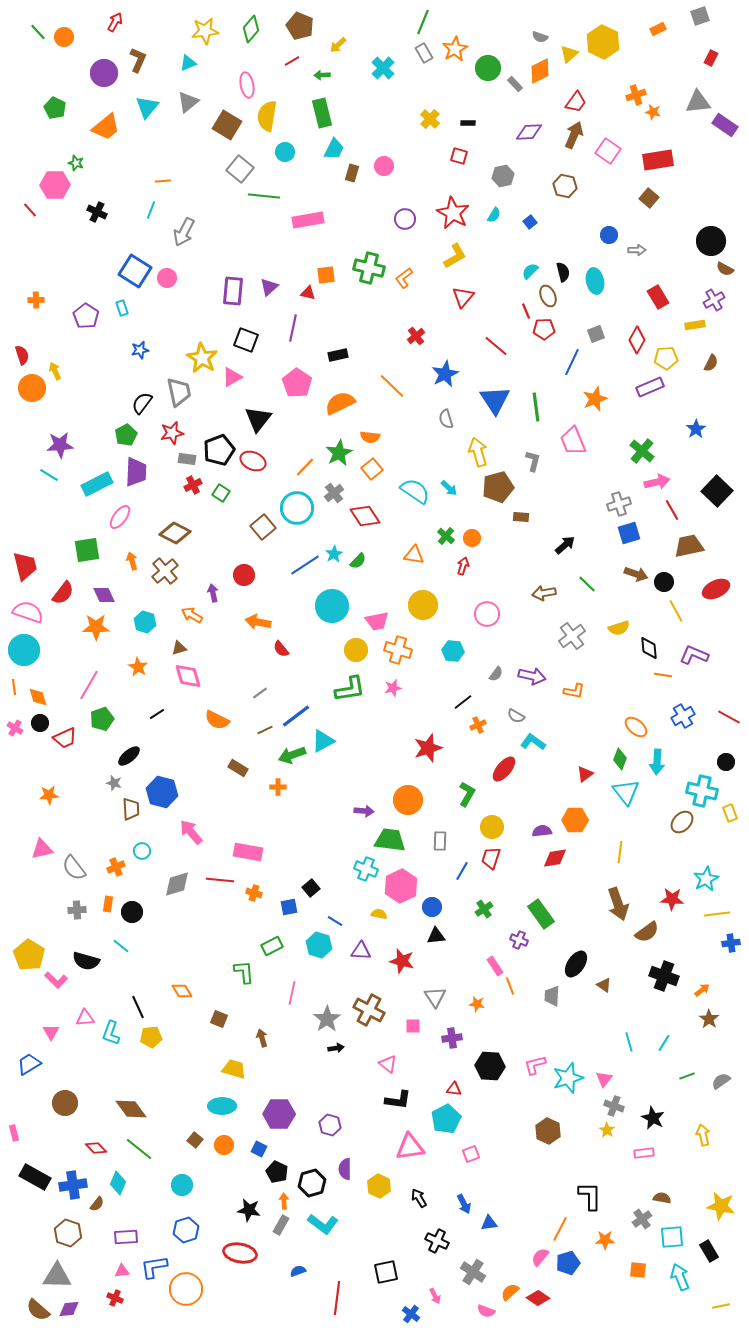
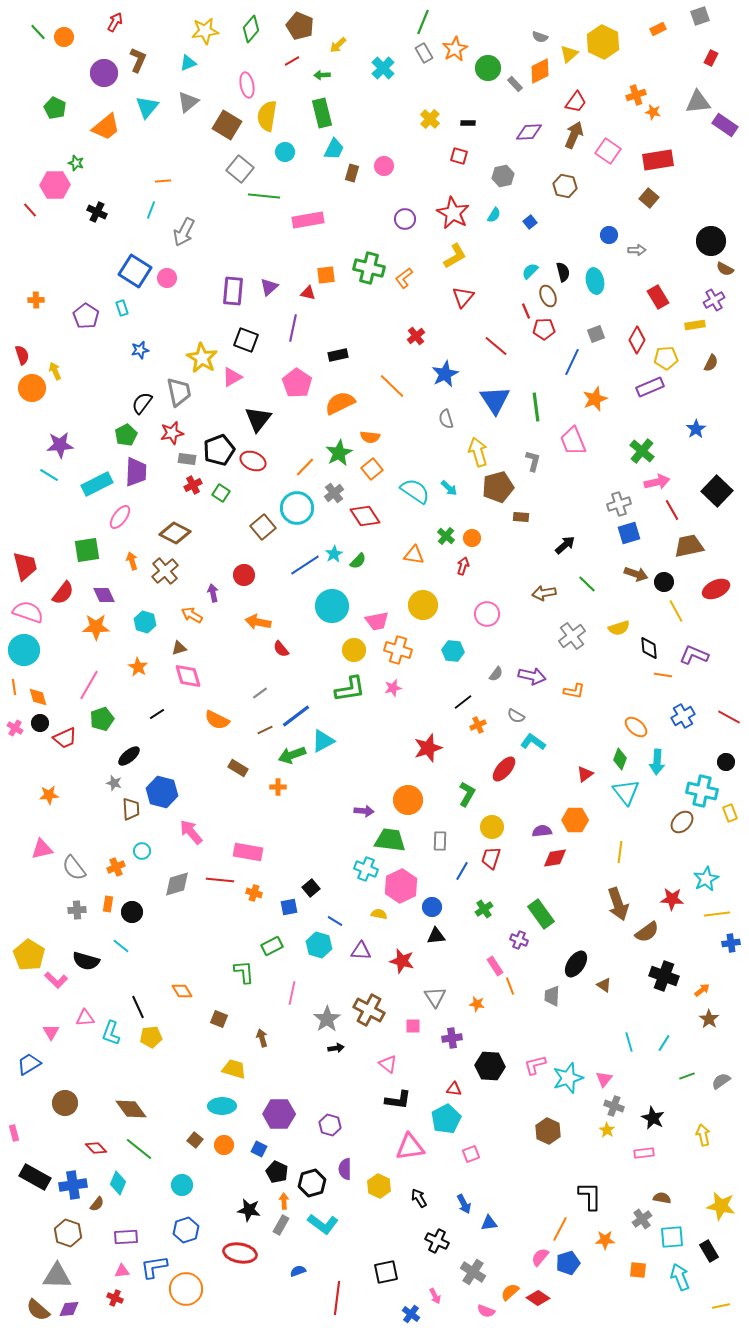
yellow circle at (356, 650): moved 2 px left
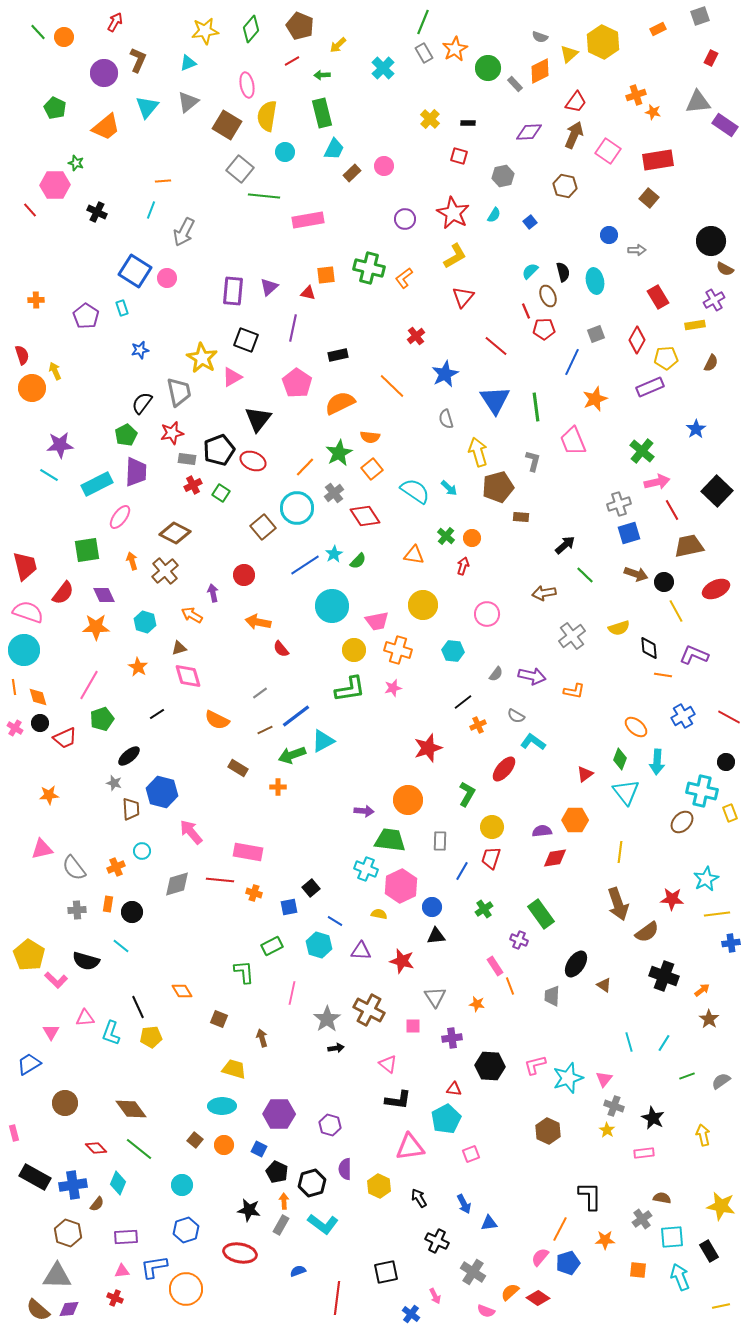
brown rectangle at (352, 173): rotated 30 degrees clockwise
green line at (587, 584): moved 2 px left, 9 px up
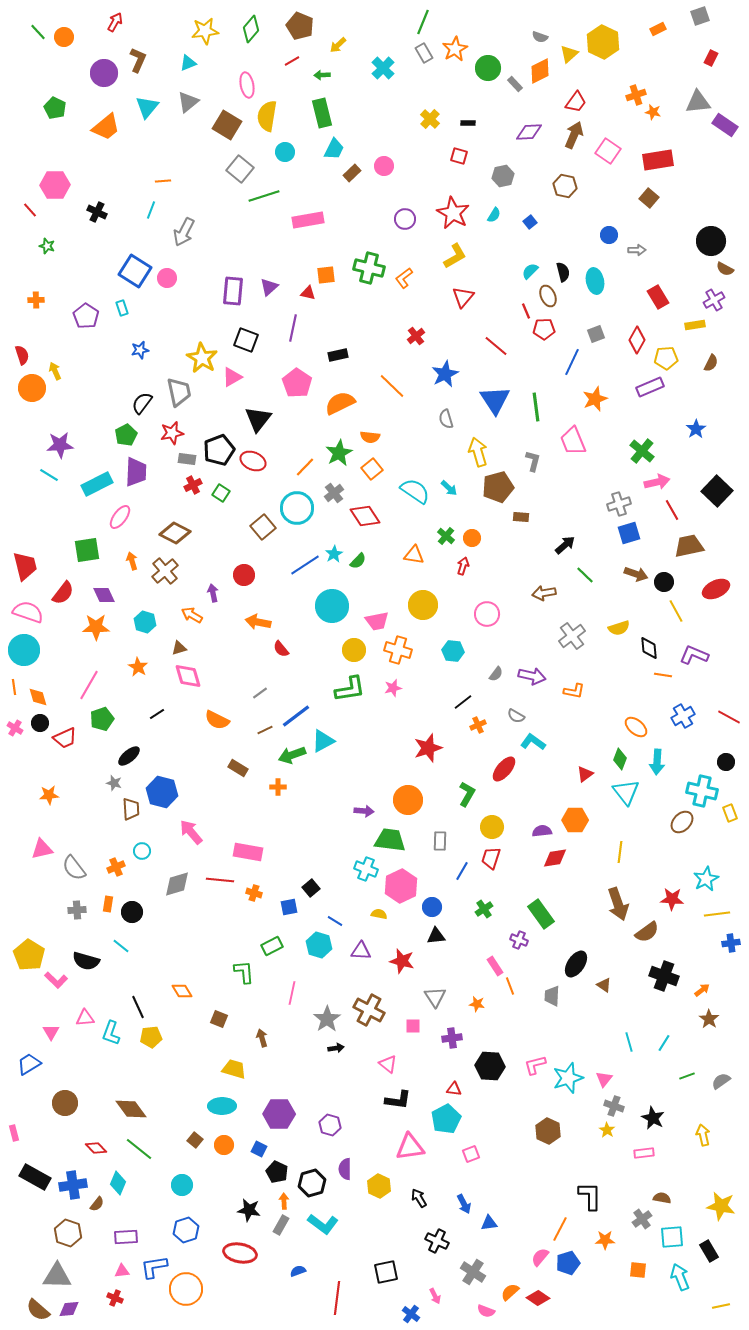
green star at (76, 163): moved 29 px left, 83 px down
green line at (264, 196): rotated 24 degrees counterclockwise
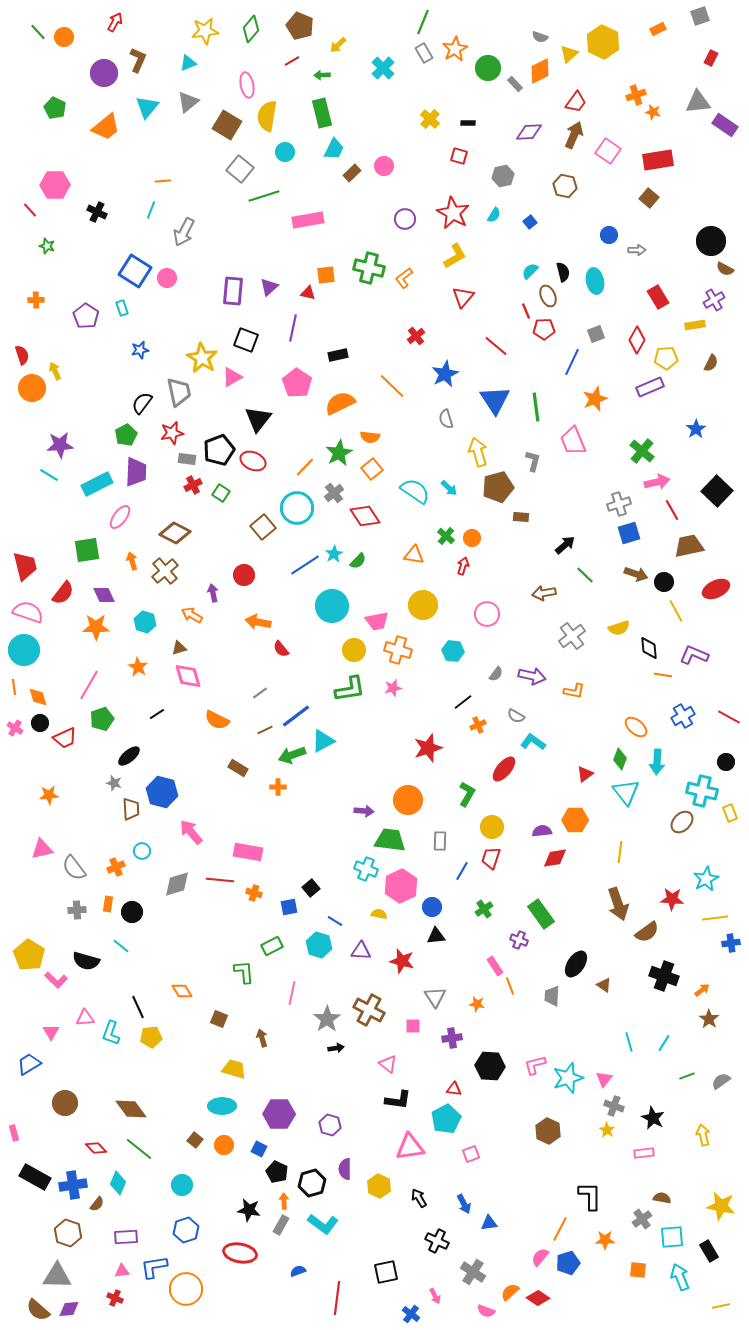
yellow line at (717, 914): moved 2 px left, 4 px down
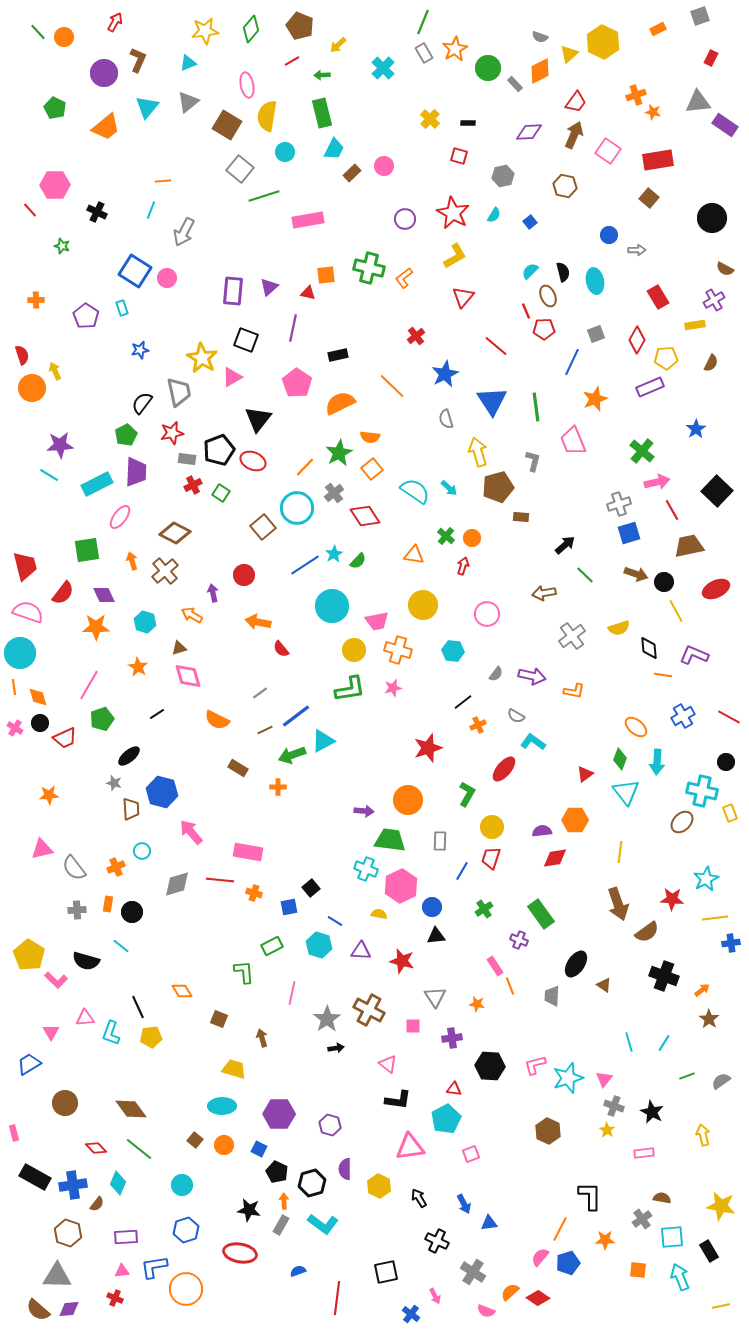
black circle at (711, 241): moved 1 px right, 23 px up
green star at (47, 246): moved 15 px right
blue triangle at (495, 400): moved 3 px left, 1 px down
cyan circle at (24, 650): moved 4 px left, 3 px down
black star at (653, 1118): moved 1 px left, 6 px up
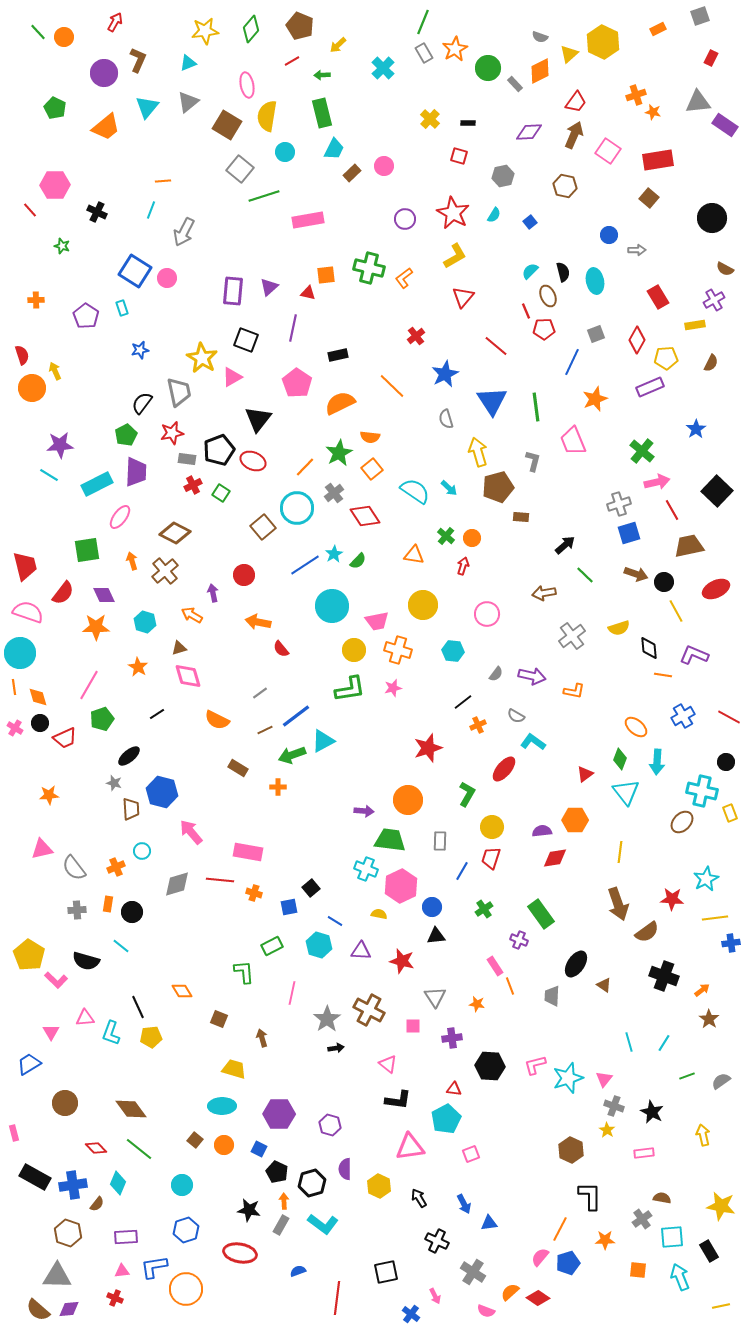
brown hexagon at (548, 1131): moved 23 px right, 19 px down
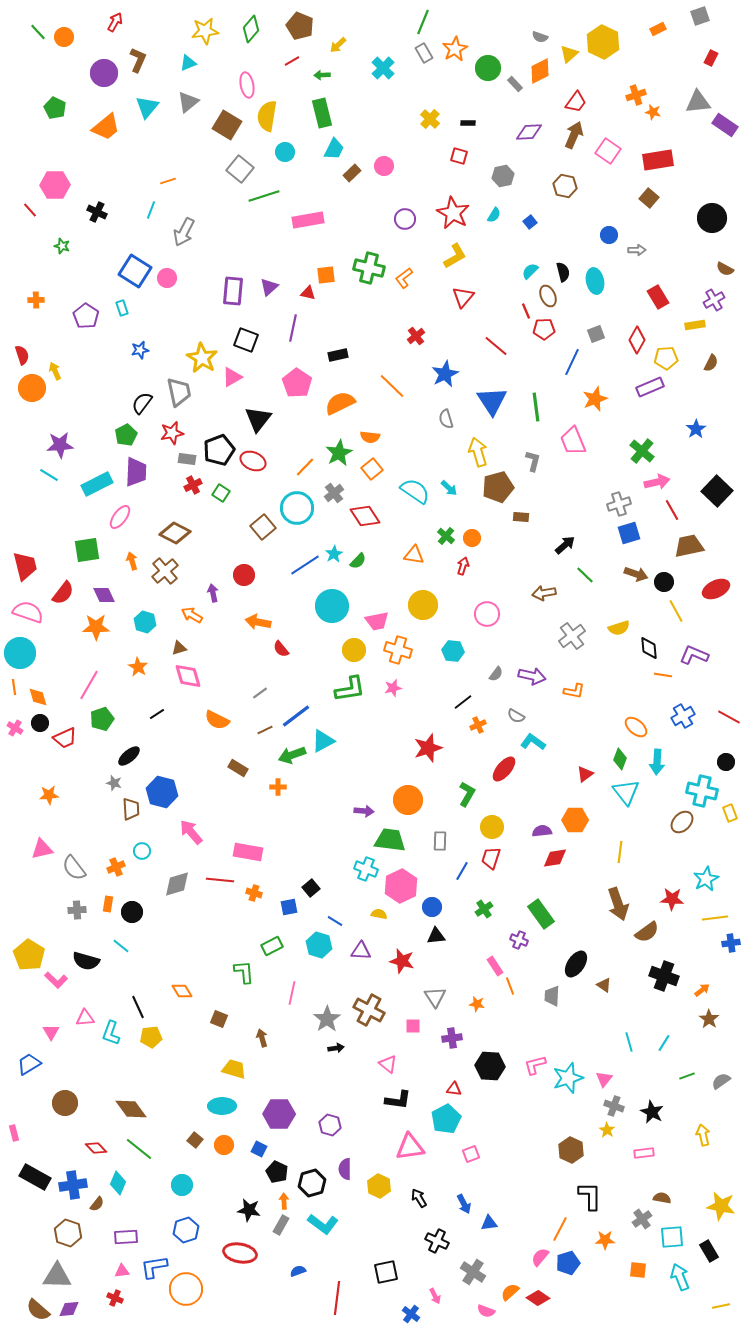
orange line at (163, 181): moved 5 px right; rotated 14 degrees counterclockwise
